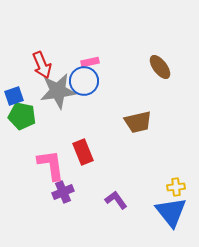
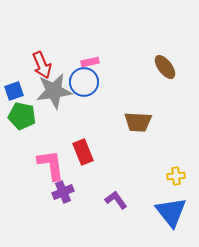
brown ellipse: moved 5 px right
blue circle: moved 1 px down
gray star: moved 4 px left
blue square: moved 5 px up
brown trapezoid: rotated 16 degrees clockwise
yellow cross: moved 11 px up
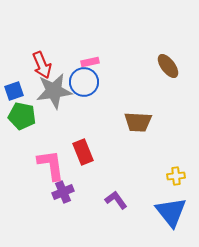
brown ellipse: moved 3 px right, 1 px up
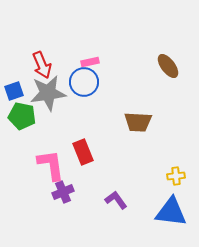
gray star: moved 6 px left, 2 px down
blue triangle: rotated 44 degrees counterclockwise
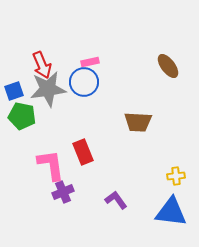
gray star: moved 4 px up
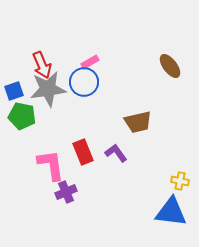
pink rectangle: rotated 18 degrees counterclockwise
brown ellipse: moved 2 px right
brown trapezoid: rotated 16 degrees counterclockwise
yellow cross: moved 4 px right, 5 px down; rotated 18 degrees clockwise
purple cross: moved 3 px right
purple L-shape: moved 47 px up
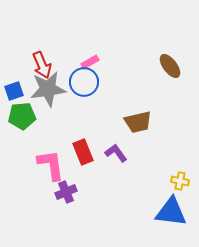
green pentagon: rotated 16 degrees counterclockwise
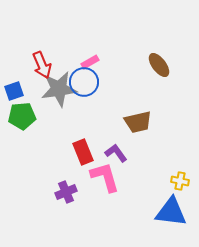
brown ellipse: moved 11 px left, 1 px up
gray star: moved 11 px right
pink L-shape: moved 54 px right, 12 px down; rotated 8 degrees counterclockwise
